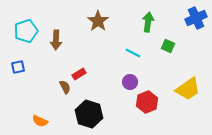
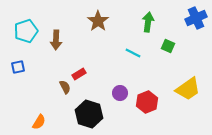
purple circle: moved 10 px left, 11 px down
orange semicircle: moved 1 px left, 1 px down; rotated 84 degrees counterclockwise
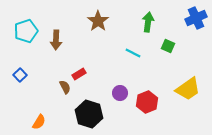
blue square: moved 2 px right, 8 px down; rotated 32 degrees counterclockwise
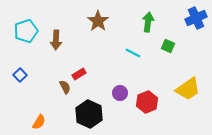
black hexagon: rotated 8 degrees clockwise
